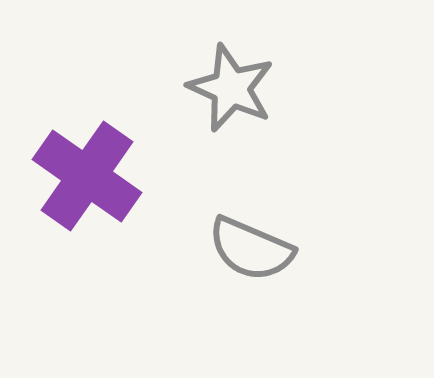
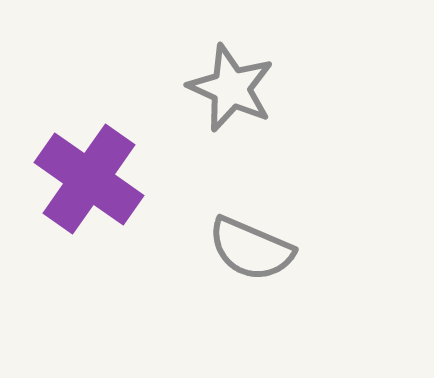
purple cross: moved 2 px right, 3 px down
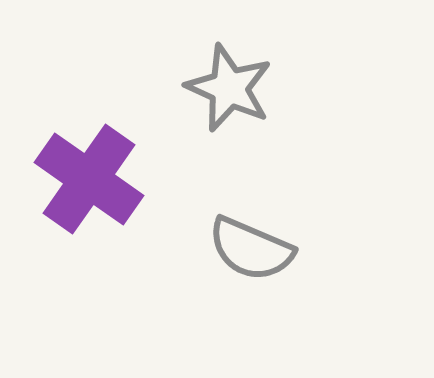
gray star: moved 2 px left
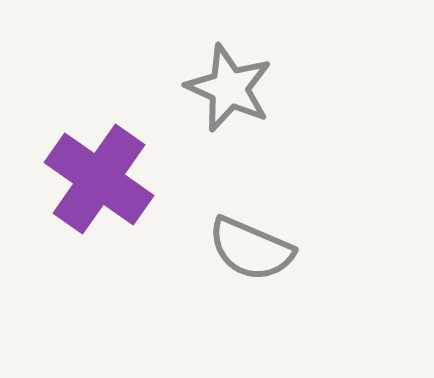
purple cross: moved 10 px right
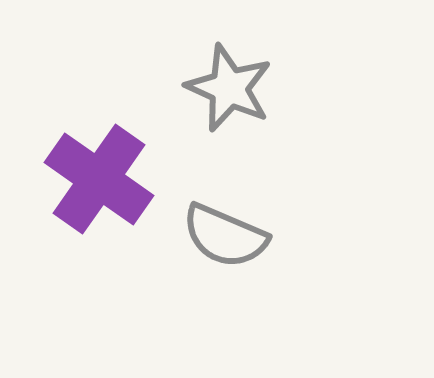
gray semicircle: moved 26 px left, 13 px up
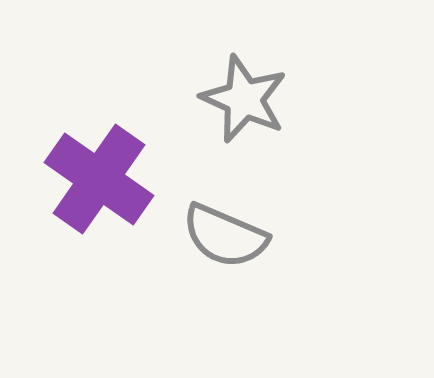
gray star: moved 15 px right, 11 px down
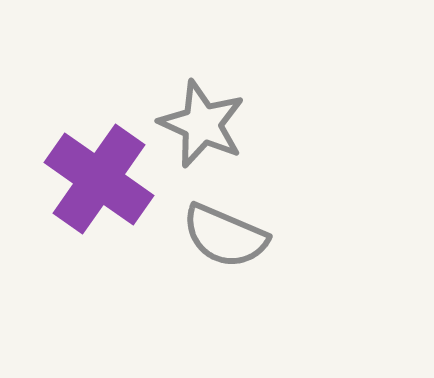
gray star: moved 42 px left, 25 px down
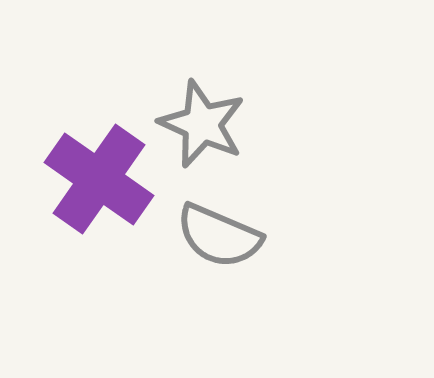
gray semicircle: moved 6 px left
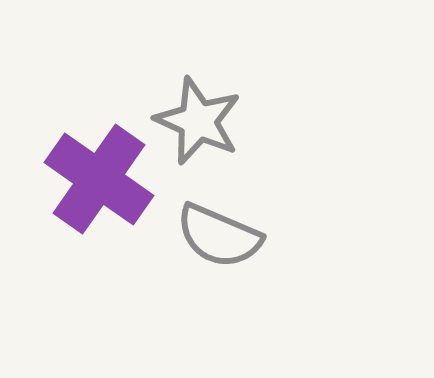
gray star: moved 4 px left, 3 px up
